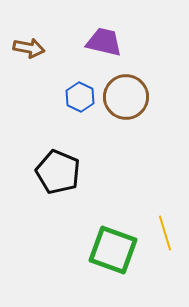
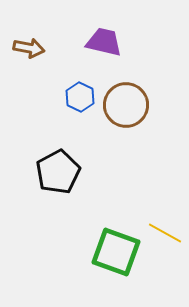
brown circle: moved 8 px down
black pentagon: rotated 21 degrees clockwise
yellow line: rotated 44 degrees counterclockwise
green square: moved 3 px right, 2 px down
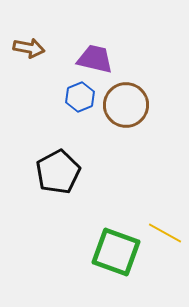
purple trapezoid: moved 9 px left, 17 px down
blue hexagon: rotated 12 degrees clockwise
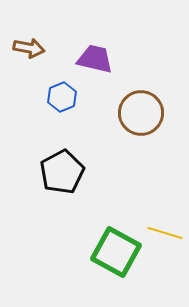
blue hexagon: moved 18 px left
brown circle: moved 15 px right, 8 px down
black pentagon: moved 4 px right
yellow line: rotated 12 degrees counterclockwise
green square: rotated 9 degrees clockwise
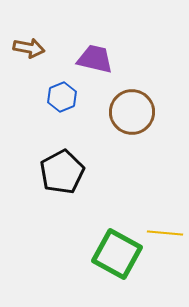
brown circle: moved 9 px left, 1 px up
yellow line: rotated 12 degrees counterclockwise
green square: moved 1 px right, 2 px down
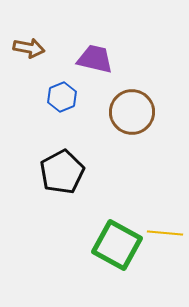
green square: moved 9 px up
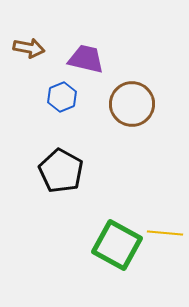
purple trapezoid: moved 9 px left
brown circle: moved 8 px up
black pentagon: moved 1 px left, 1 px up; rotated 15 degrees counterclockwise
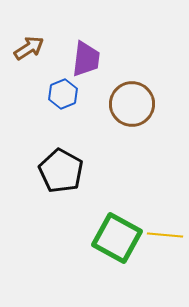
brown arrow: rotated 44 degrees counterclockwise
purple trapezoid: rotated 84 degrees clockwise
blue hexagon: moved 1 px right, 3 px up
yellow line: moved 2 px down
green square: moved 7 px up
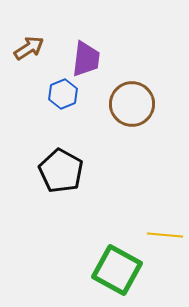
green square: moved 32 px down
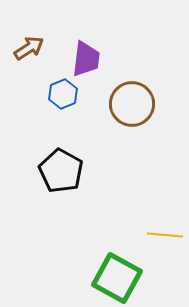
green square: moved 8 px down
